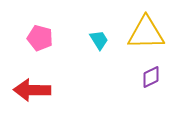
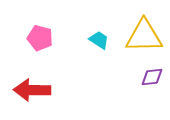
yellow triangle: moved 2 px left, 3 px down
cyan trapezoid: rotated 25 degrees counterclockwise
purple diamond: moved 1 px right; rotated 20 degrees clockwise
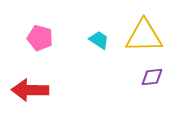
red arrow: moved 2 px left
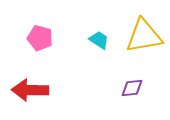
yellow triangle: rotated 9 degrees counterclockwise
purple diamond: moved 20 px left, 11 px down
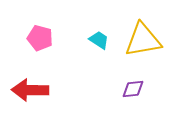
yellow triangle: moved 1 px left, 4 px down
purple diamond: moved 1 px right, 1 px down
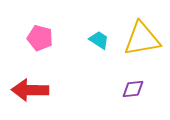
yellow triangle: moved 1 px left, 1 px up
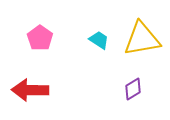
pink pentagon: rotated 20 degrees clockwise
purple diamond: rotated 25 degrees counterclockwise
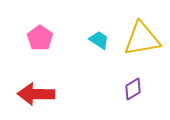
red arrow: moved 6 px right, 4 px down
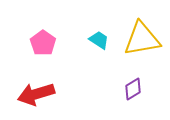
pink pentagon: moved 3 px right, 5 px down
red arrow: rotated 18 degrees counterclockwise
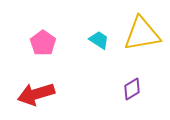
yellow triangle: moved 5 px up
purple diamond: moved 1 px left
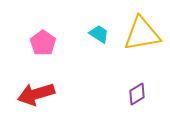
cyan trapezoid: moved 6 px up
purple diamond: moved 5 px right, 5 px down
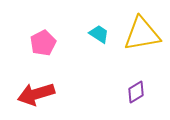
pink pentagon: rotated 10 degrees clockwise
purple diamond: moved 1 px left, 2 px up
